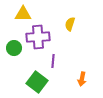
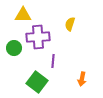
yellow triangle: moved 1 px down
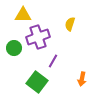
purple cross: rotated 15 degrees counterclockwise
purple line: rotated 24 degrees clockwise
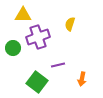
green circle: moved 1 px left
purple line: moved 5 px right, 4 px down; rotated 48 degrees clockwise
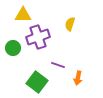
purple line: rotated 32 degrees clockwise
orange arrow: moved 4 px left, 1 px up
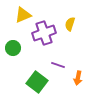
yellow triangle: rotated 24 degrees counterclockwise
purple cross: moved 6 px right, 4 px up
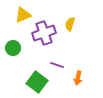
purple line: moved 1 px left
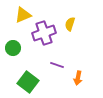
green square: moved 9 px left
